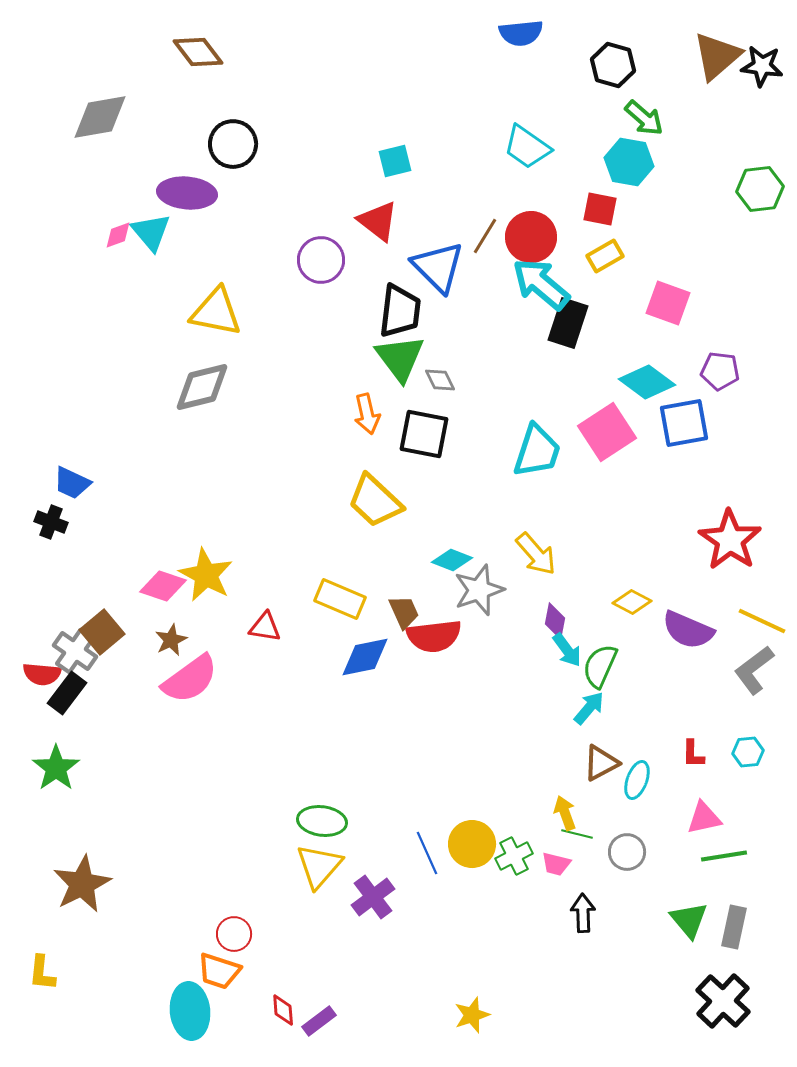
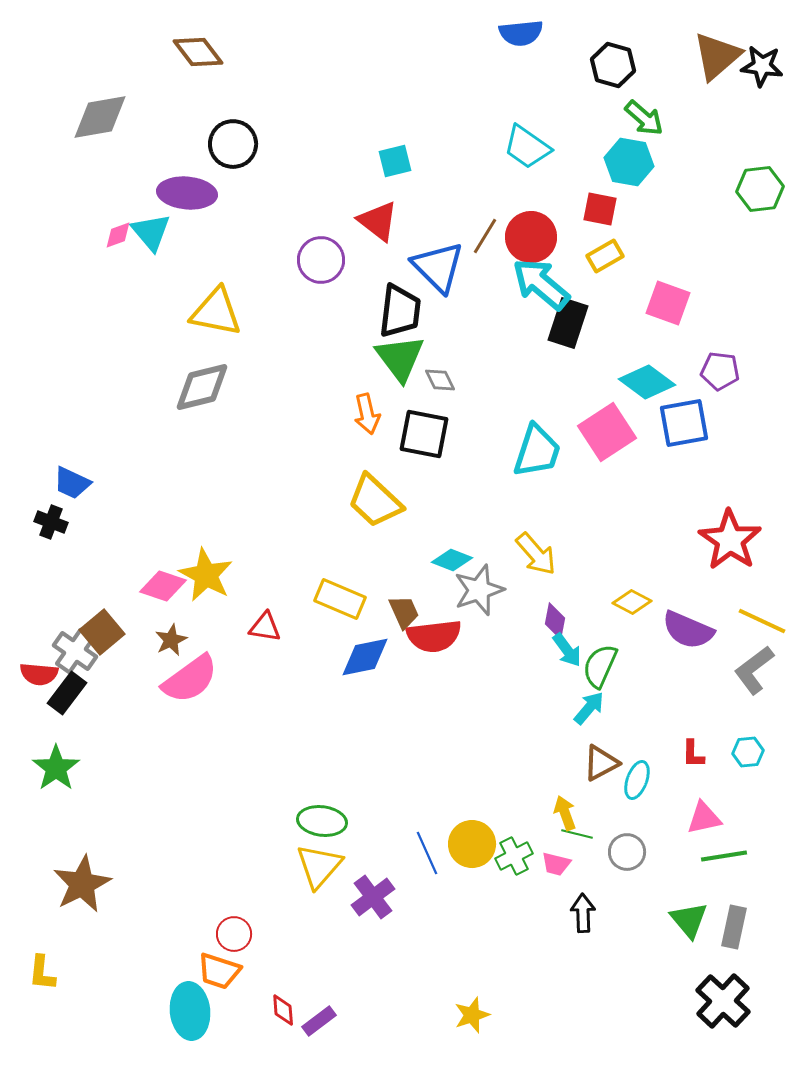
red semicircle at (42, 674): moved 3 px left
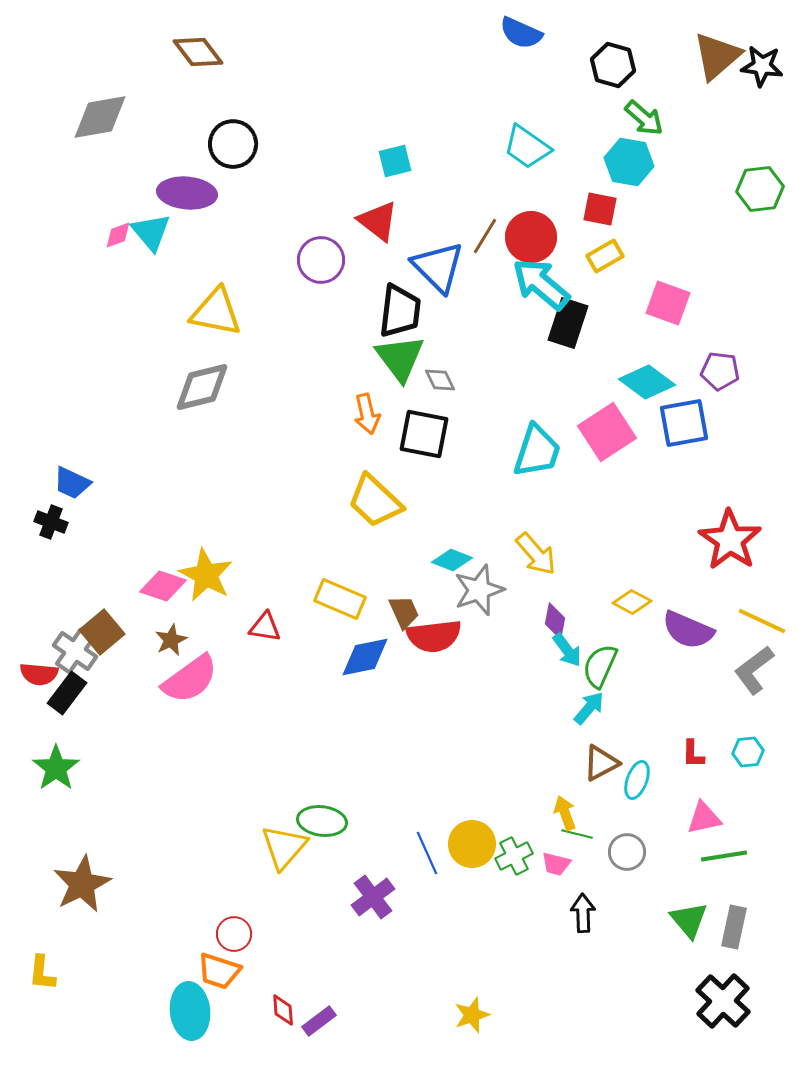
blue semicircle at (521, 33): rotated 30 degrees clockwise
yellow triangle at (319, 866): moved 35 px left, 19 px up
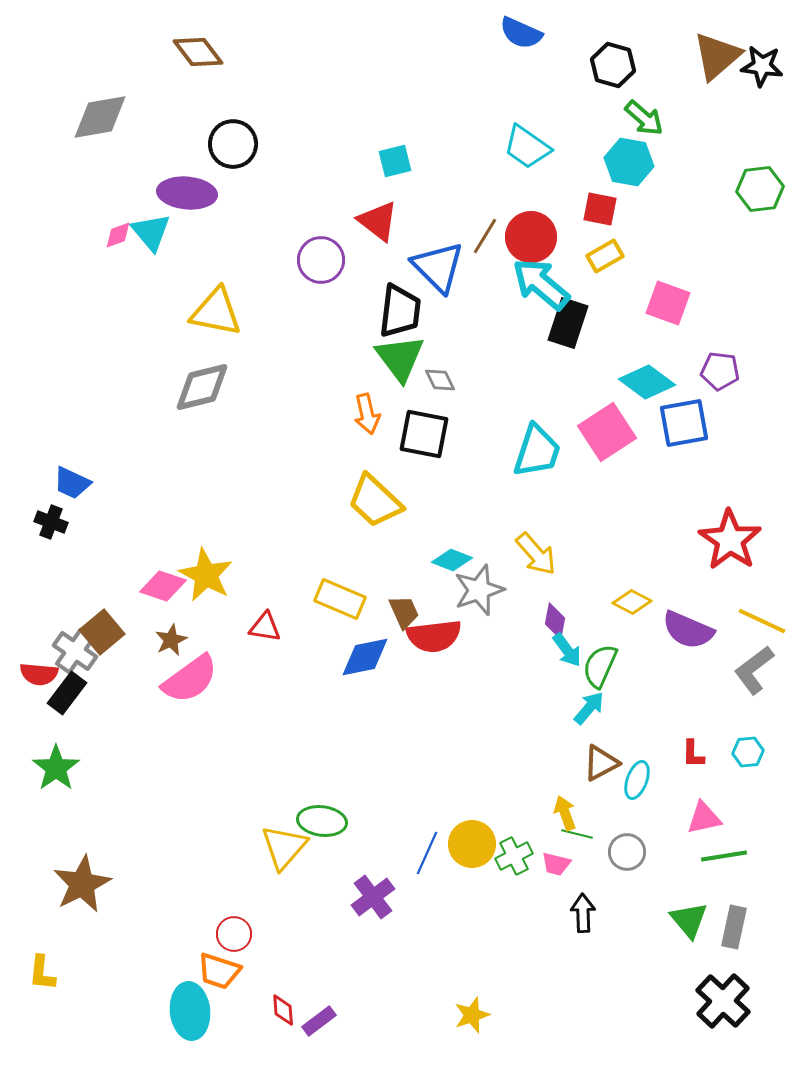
blue line at (427, 853): rotated 48 degrees clockwise
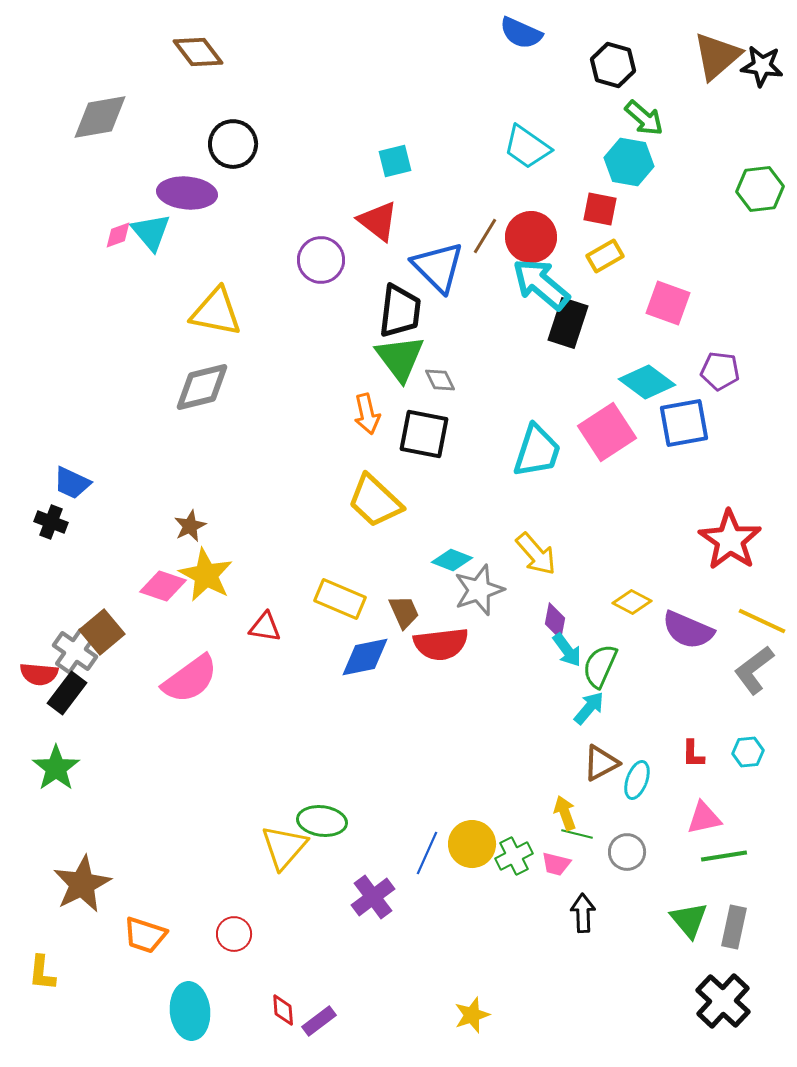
red semicircle at (434, 636): moved 7 px right, 8 px down
brown star at (171, 640): moved 19 px right, 114 px up
orange trapezoid at (219, 971): moved 74 px left, 36 px up
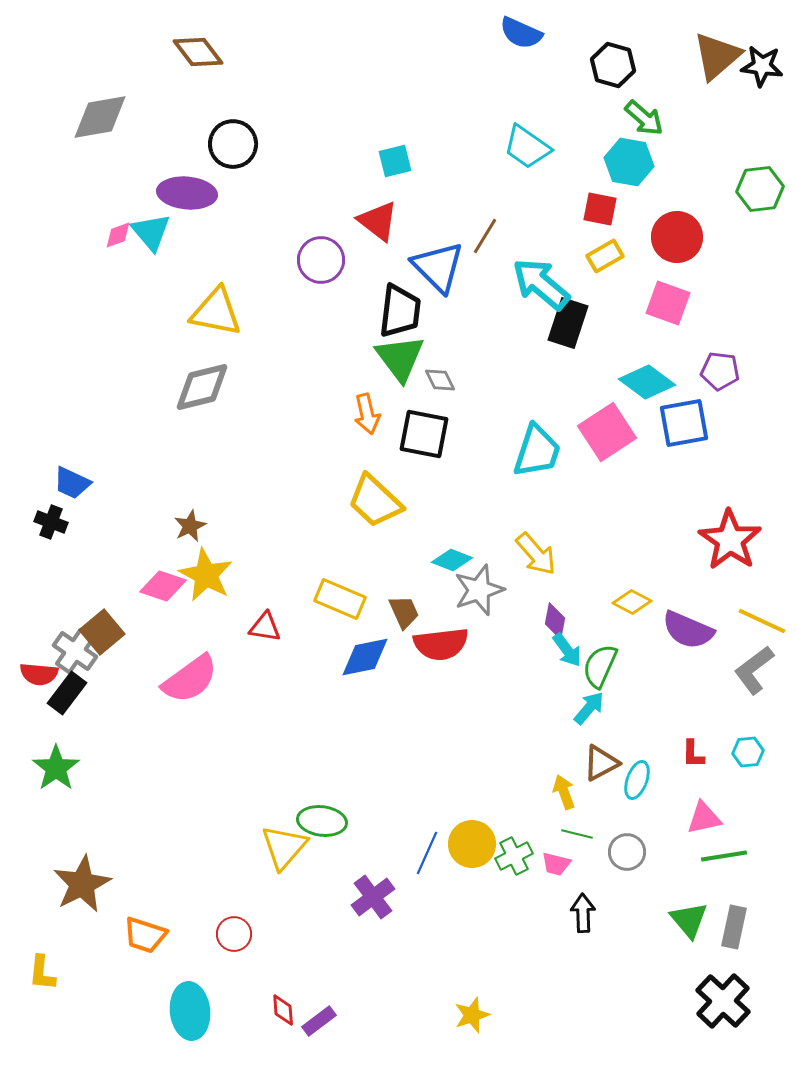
red circle at (531, 237): moved 146 px right
yellow arrow at (565, 813): moved 1 px left, 21 px up
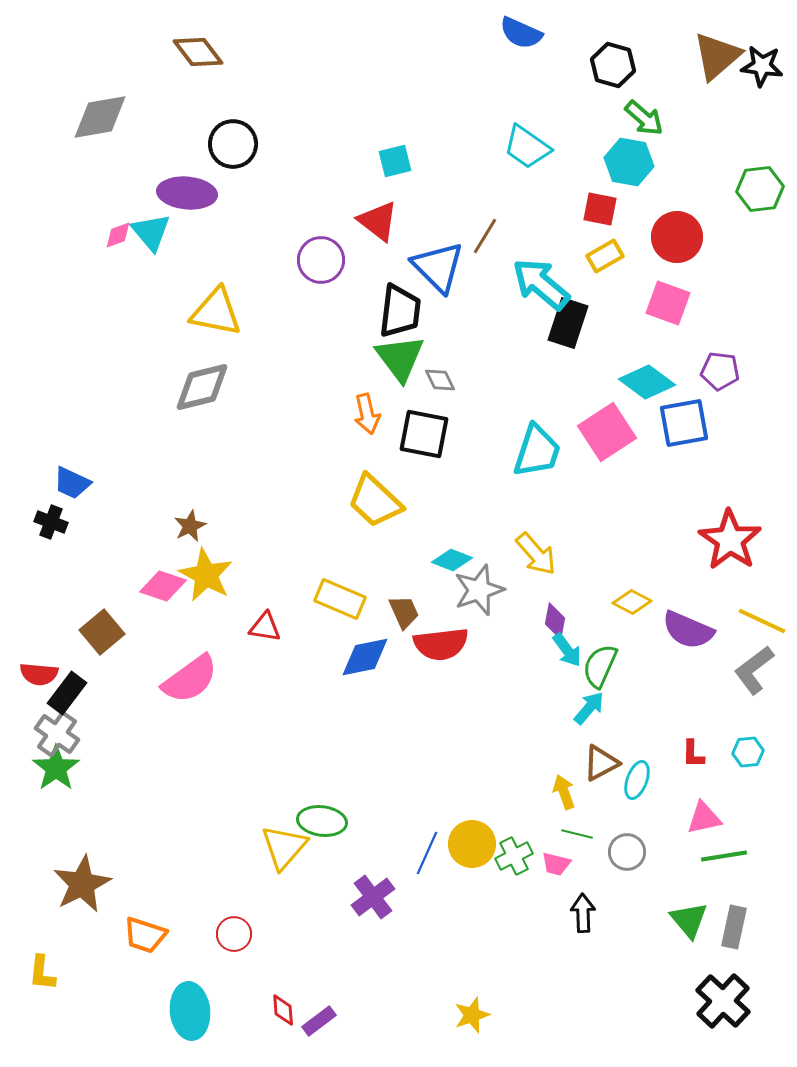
gray cross at (75, 651): moved 18 px left, 83 px down
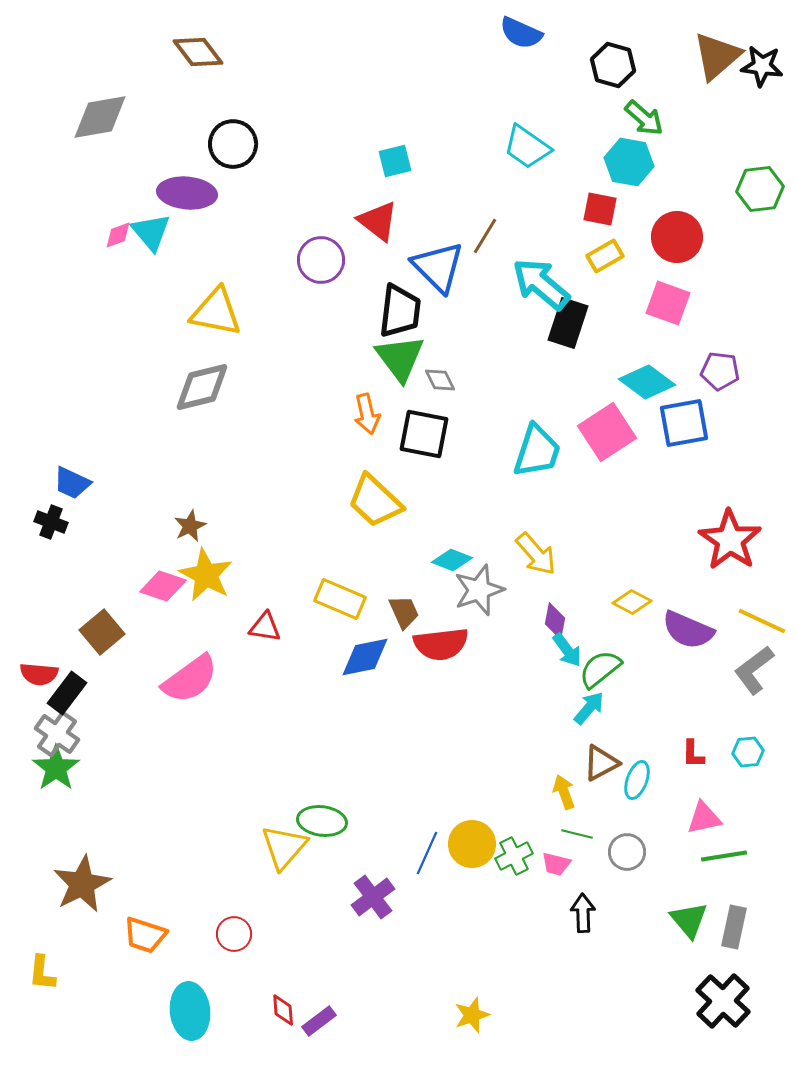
green semicircle at (600, 666): moved 3 px down; rotated 27 degrees clockwise
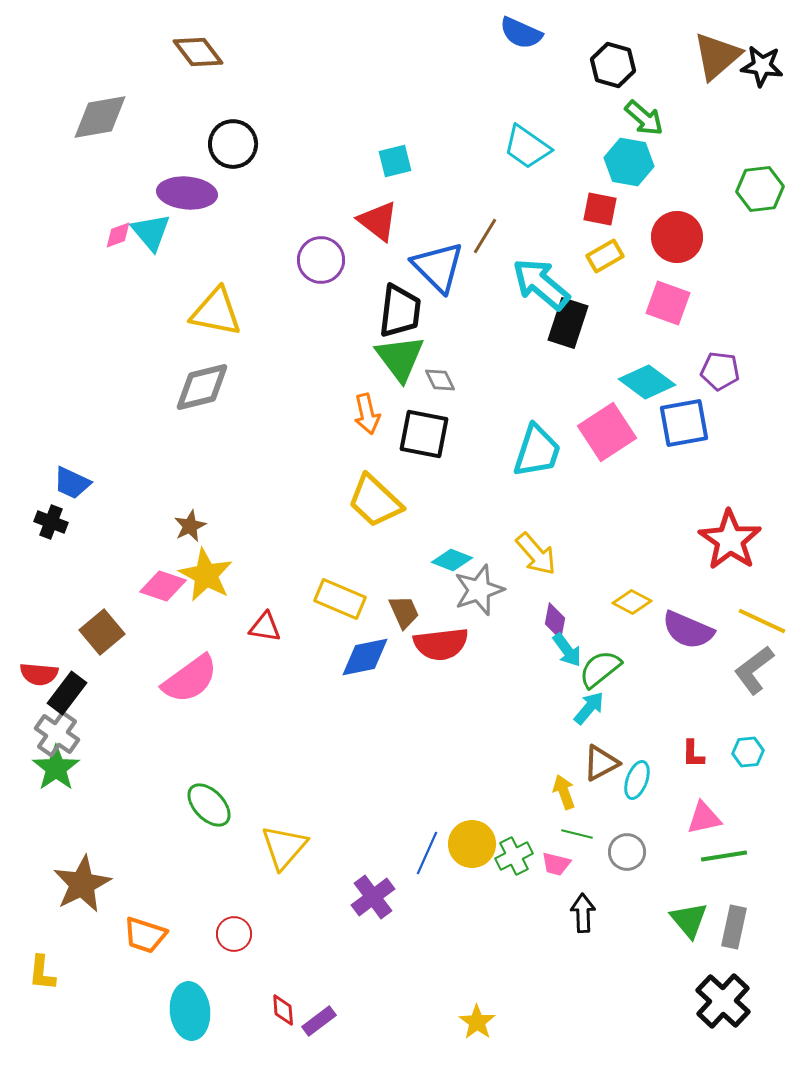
green ellipse at (322, 821): moved 113 px left, 16 px up; rotated 39 degrees clockwise
yellow star at (472, 1015): moved 5 px right, 7 px down; rotated 18 degrees counterclockwise
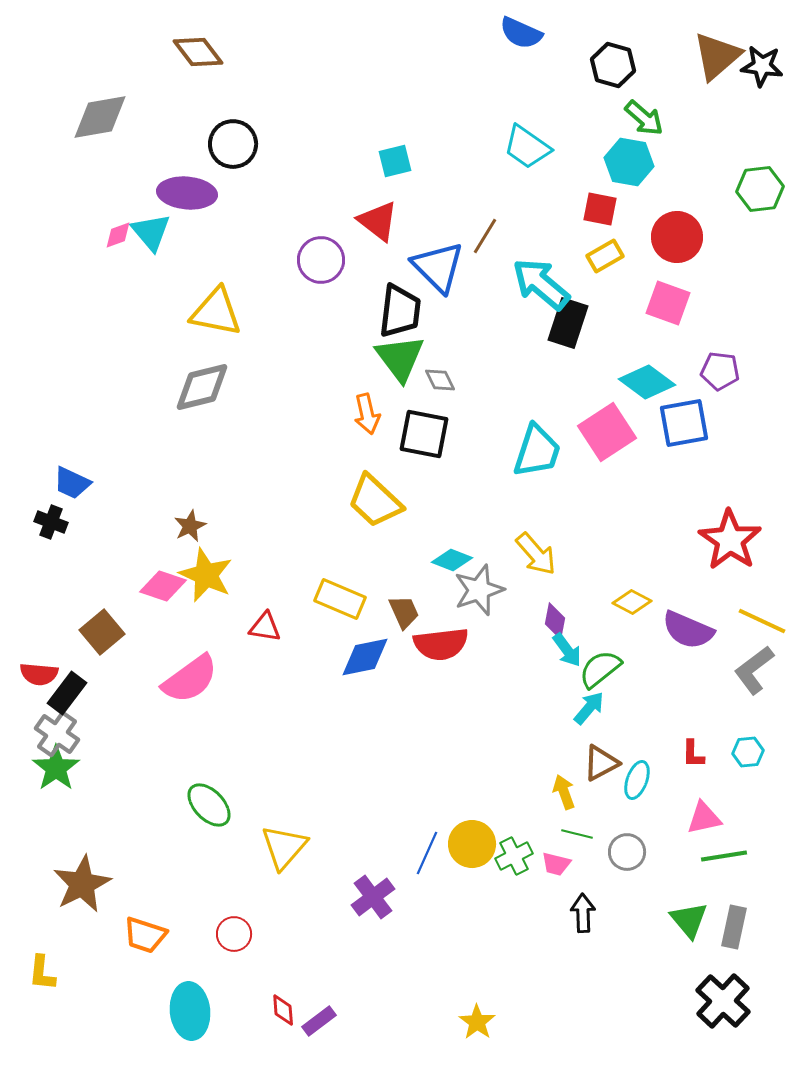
yellow star at (206, 575): rotated 4 degrees counterclockwise
